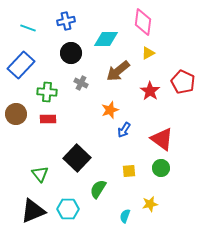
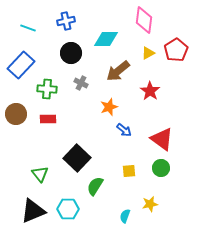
pink diamond: moved 1 px right, 2 px up
red pentagon: moved 7 px left, 32 px up; rotated 15 degrees clockwise
green cross: moved 3 px up
orange star: moved 1 px left, 3 px up
blue arrow: rotated 84 degrees counterclockwise
green semicircle: moved 3 px left, 3 px up
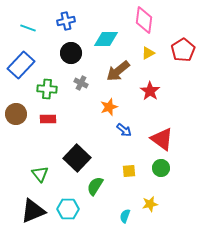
red pentagon: moved 7 px right
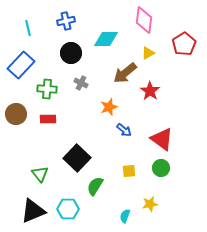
cyan line: rotated 56 degrees clockwise
red pentagon: moved 1 px right, 6 px up
brown arrow: moved 7 px right, 2 px down
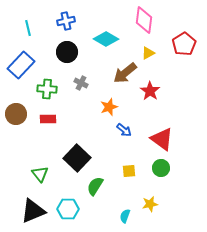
cyan diamond: rotated 30 degrees clockwise
black circle: moved 4 px left, 1 px up
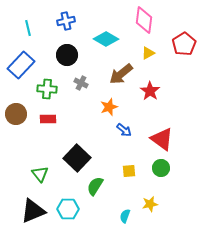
black circle: moved 3 px down
brown arrow: moved 4 px left, 1 px down
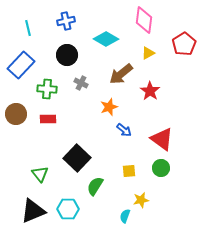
yellow star: moved 9 px left, 4 px up
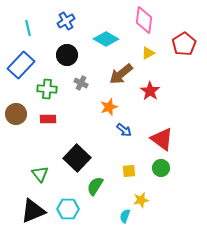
blue cross: rotated 18 degrees counterclockwise
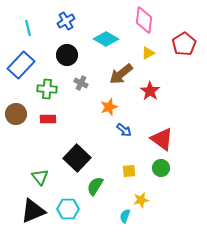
green triangle: moved 3 px down
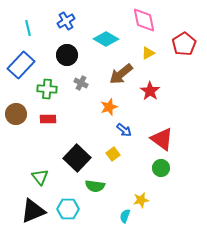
pink diamond: rotated 20 degrees counterclockwise
yellow square: moved 16 px left, 17 px up; rotated 32 degrees counterclockwise
green semicircle: rotated 114 degrees counterclockwise
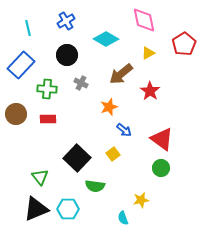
black triangle: moved 3 px right, 2 px up
cyan semicircle: moved 2 px left, 2 px down; rotated 40 degrees counterclockwise
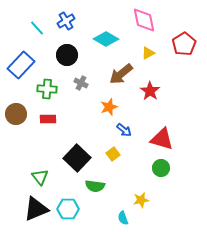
cyan line: moved 9 px right; rotated 28 degrees counterclockwise
red triangle: rotated 20 degrees counterclockwise
